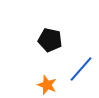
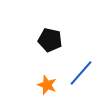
blue line: moved 4 px down
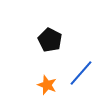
black pentagon: rotated 15 degrees clockwise
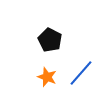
orange star: moved 8 px up
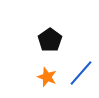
black pentagon: rotated 10 degrees clockwise
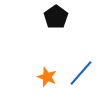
black pentagon: moved 6 px right, 23 px up
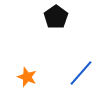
orange star: moved 20 px left
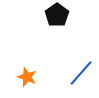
black pentagon: moved 1 px right, 2 px up
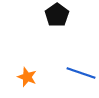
blue line: rotated 68 degrees clockwise
